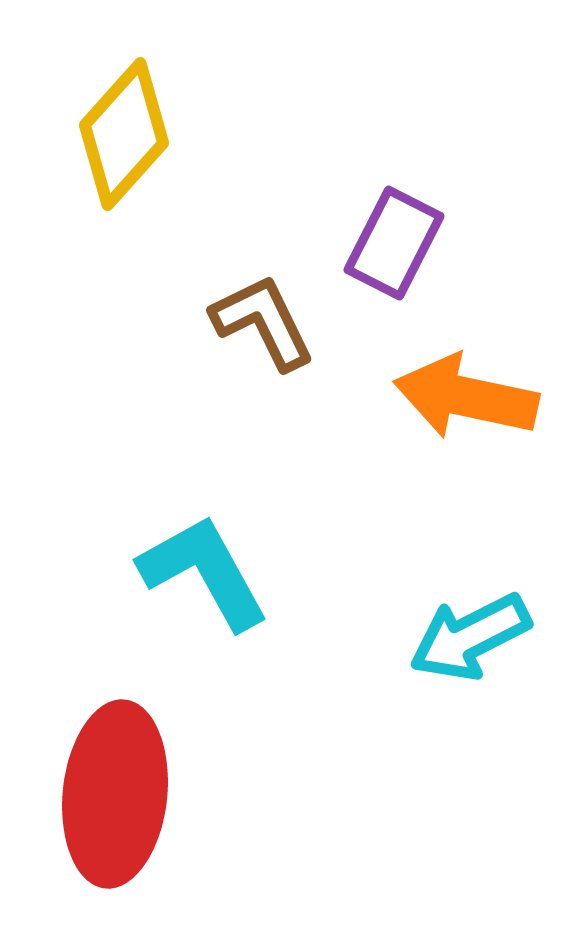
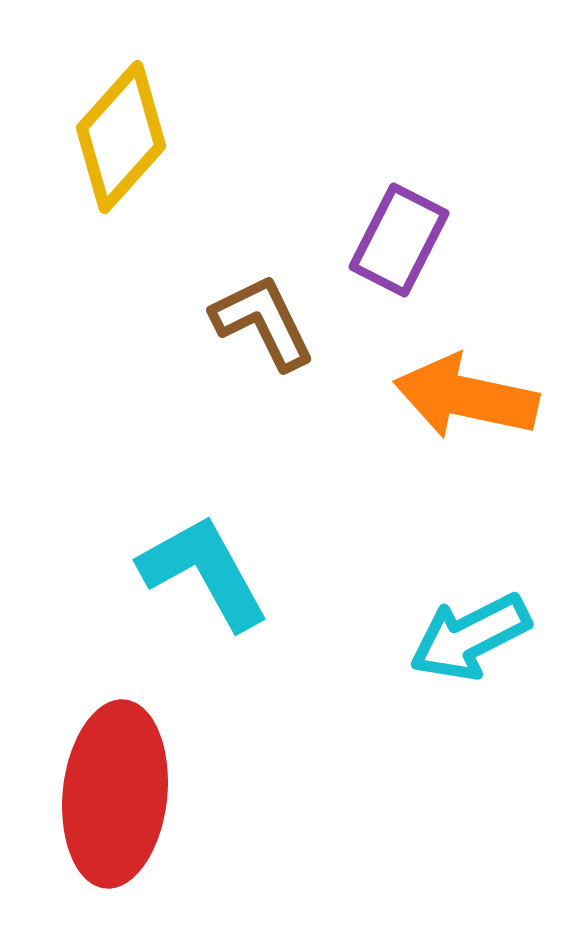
yellow diamond: moved 3 px left, 3 px down
purple rectangle: moved 5 px right, 3 px up
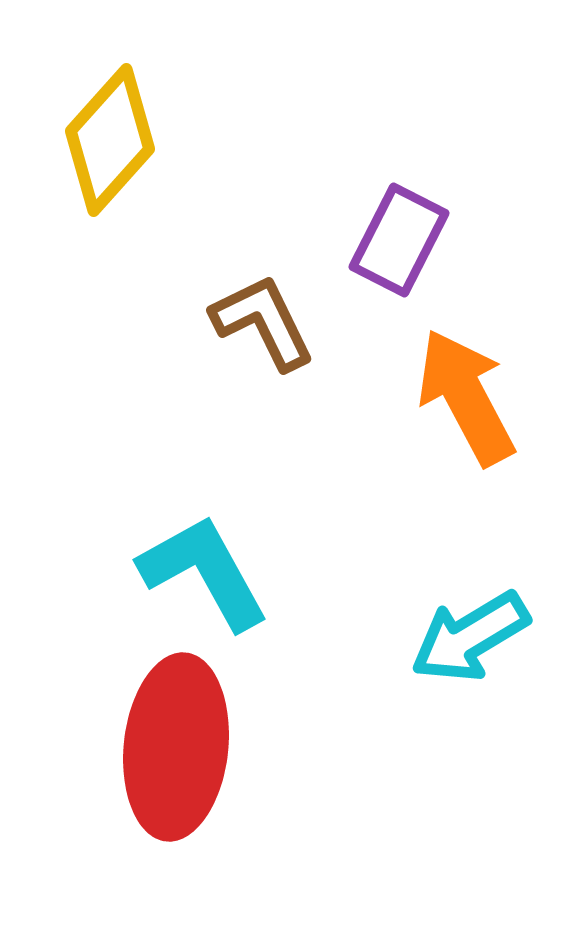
yellow diamond: moved 11 px left, 3 px down
orange arrow: rotated 50 degrees clockwise
cyan arrow: rotated 4 degrees counterclockwise
red ellipse: moved 61 px right, 47 px up
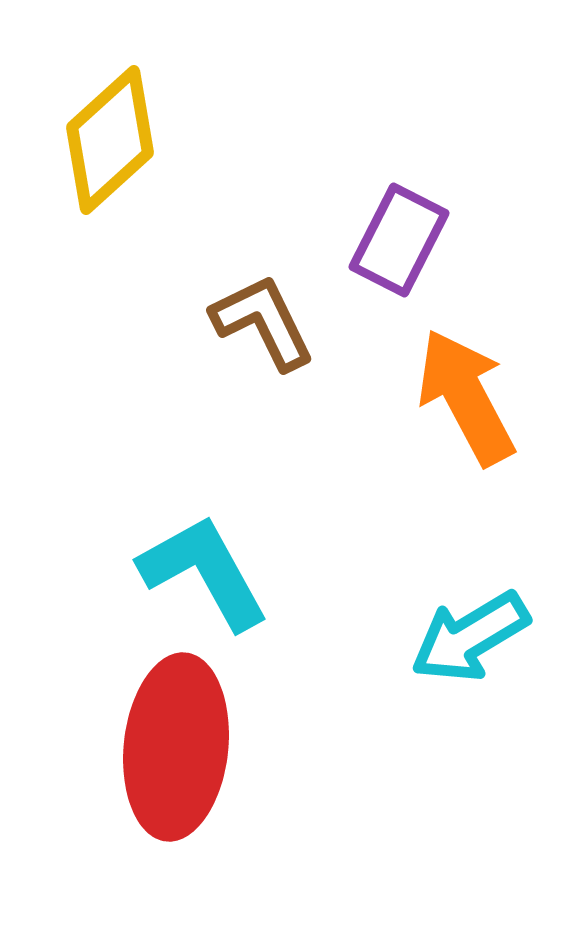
yellow diamond: rotated 6 degrees clockwise
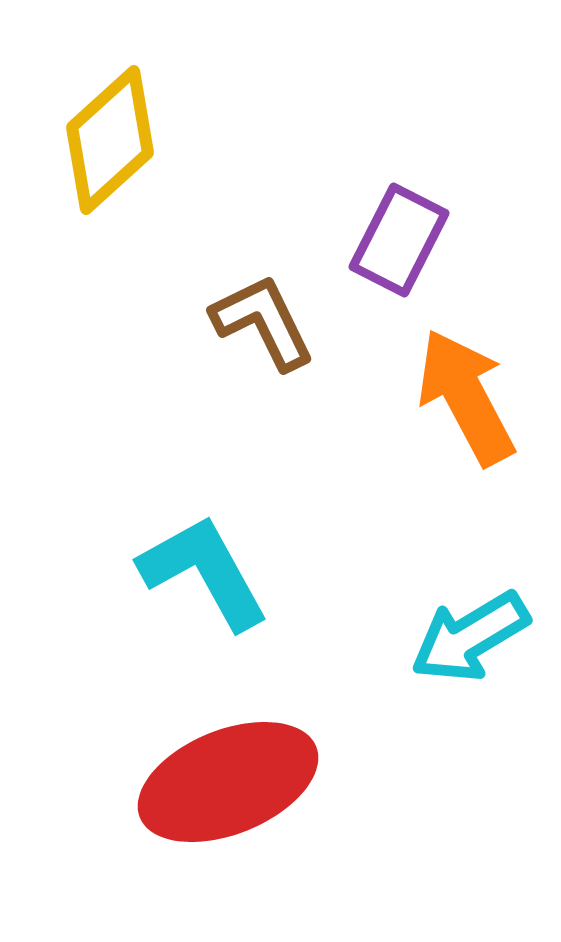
red ellipse: moved 52 px right, 35 px down; rotated 62 degrees clockwise
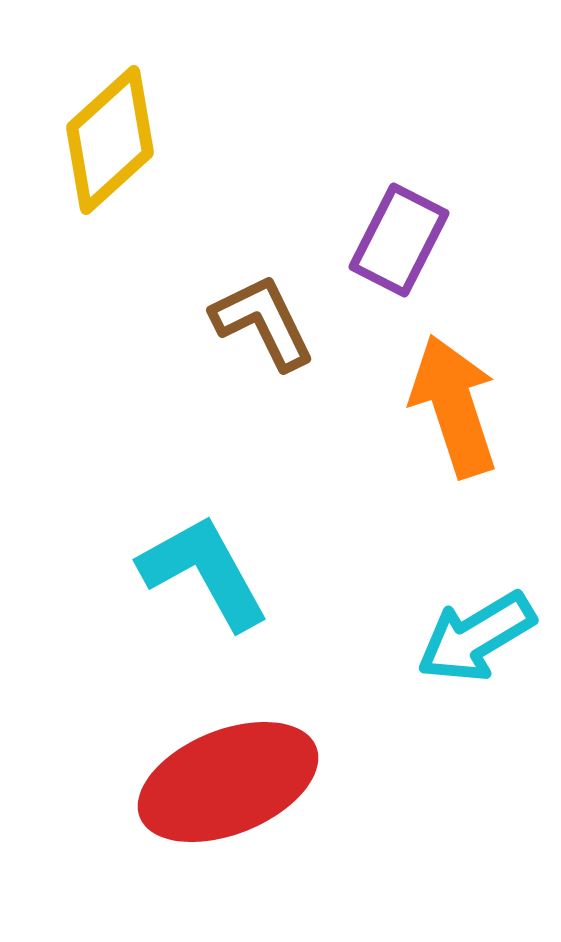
orange arrow: moved 12 px left, 9 px down; rotated 10 degrees clockwise
cyan arrow: moved 6 px right
